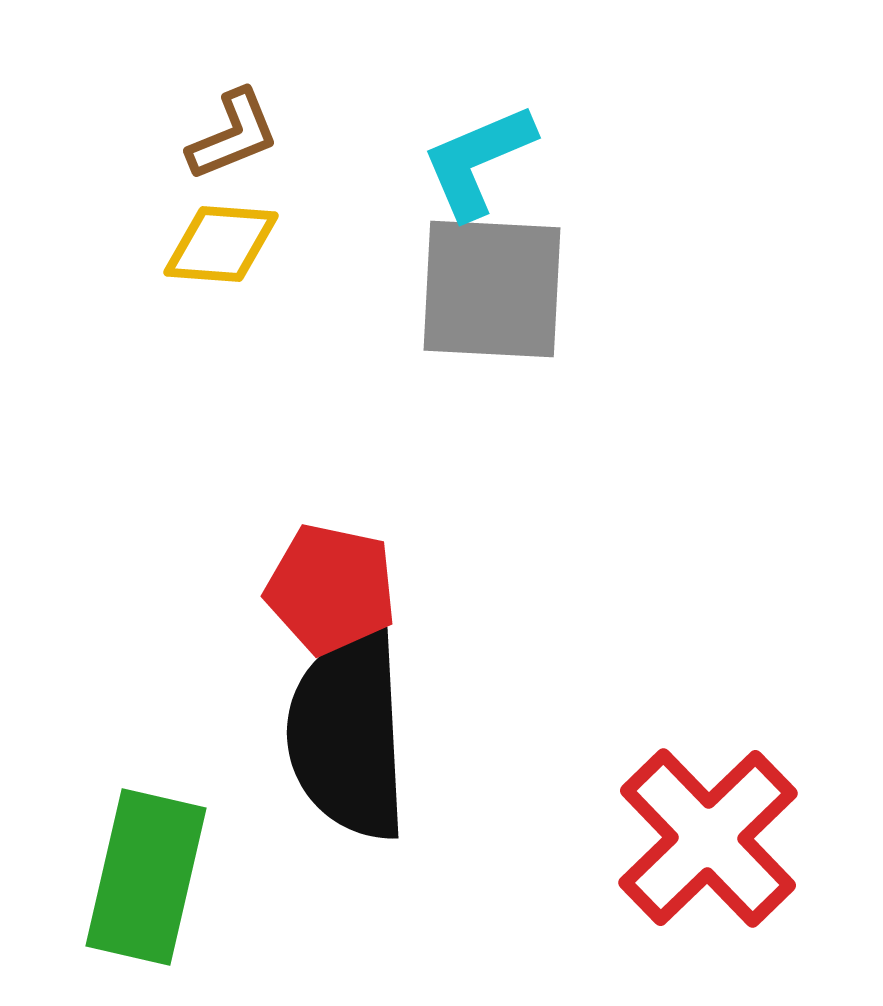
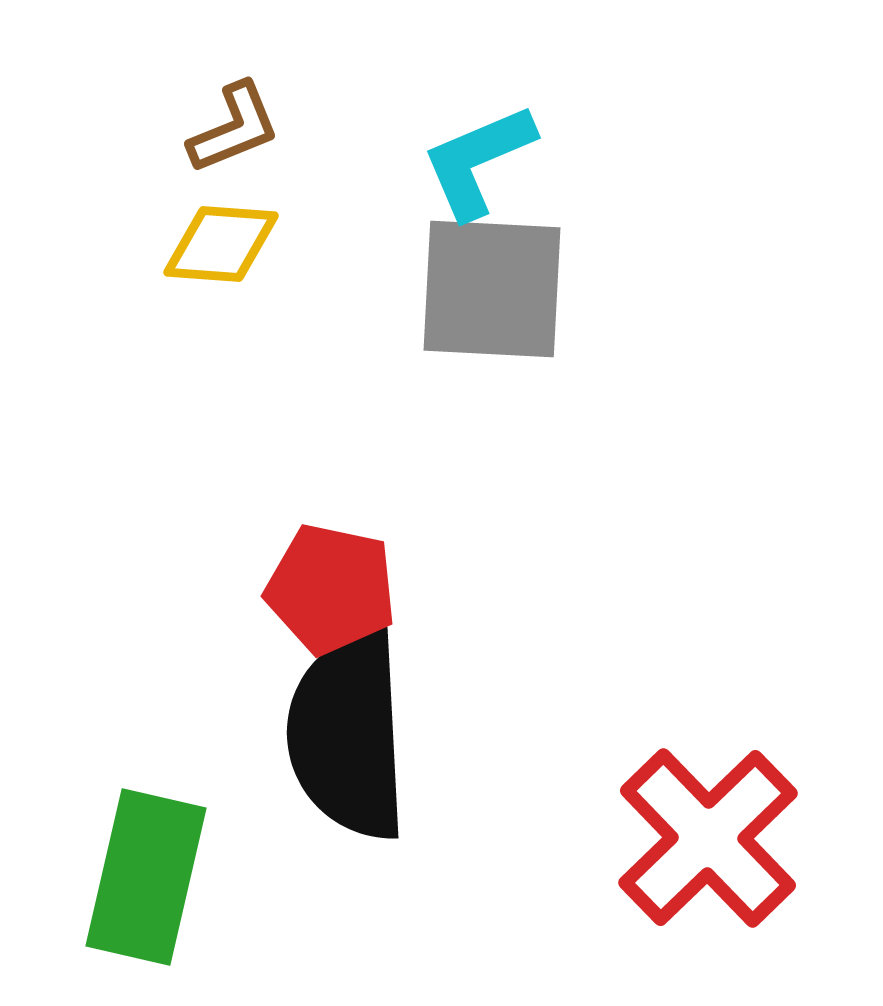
brown L-shape: moved 1 px right, 7 px up
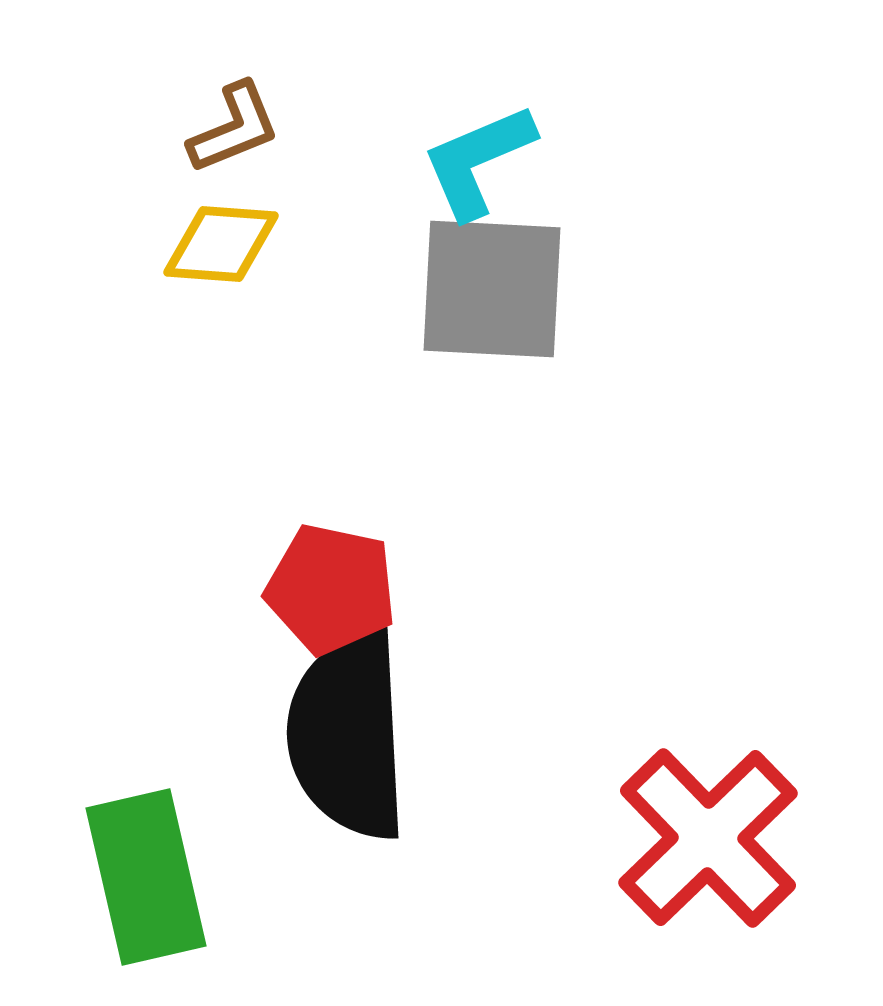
green rectangle: rotated 26 degrees counterclockwise
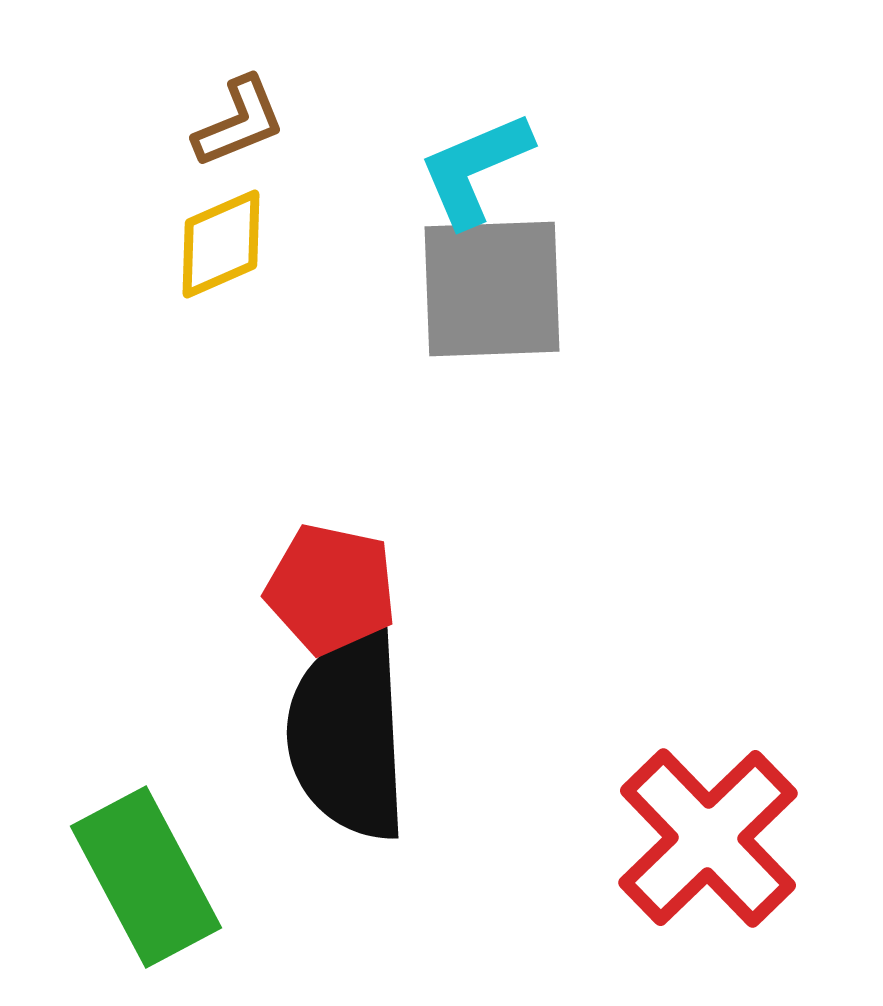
brown L-shape: moved 5 px right, 6 px up
cyan L-shape: moved 3 px left, 8 px down
yellow diamond: rotated 28 degrees counterclockwise
gray square: rotated 5 degrees counterclockwise
green rectangle: rotated 15 degrees counterclockwise
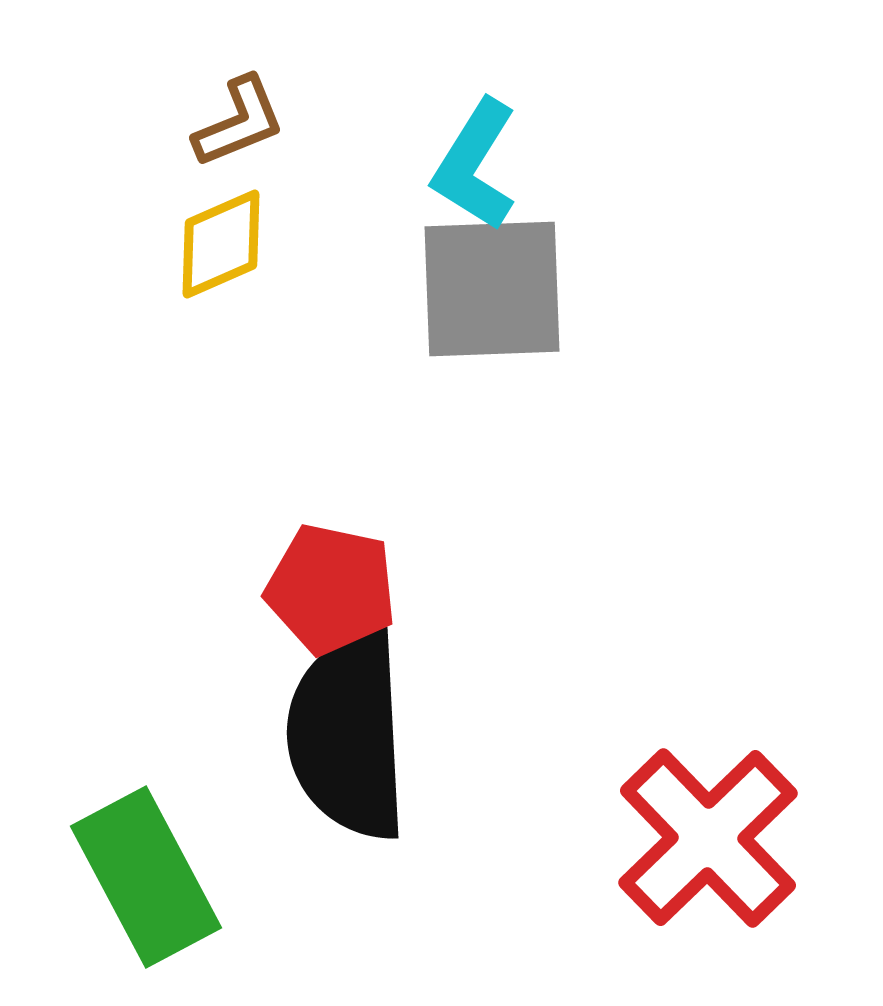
cyan L-shape: moved 4 px up; rotated 35 degrees counterclockwise
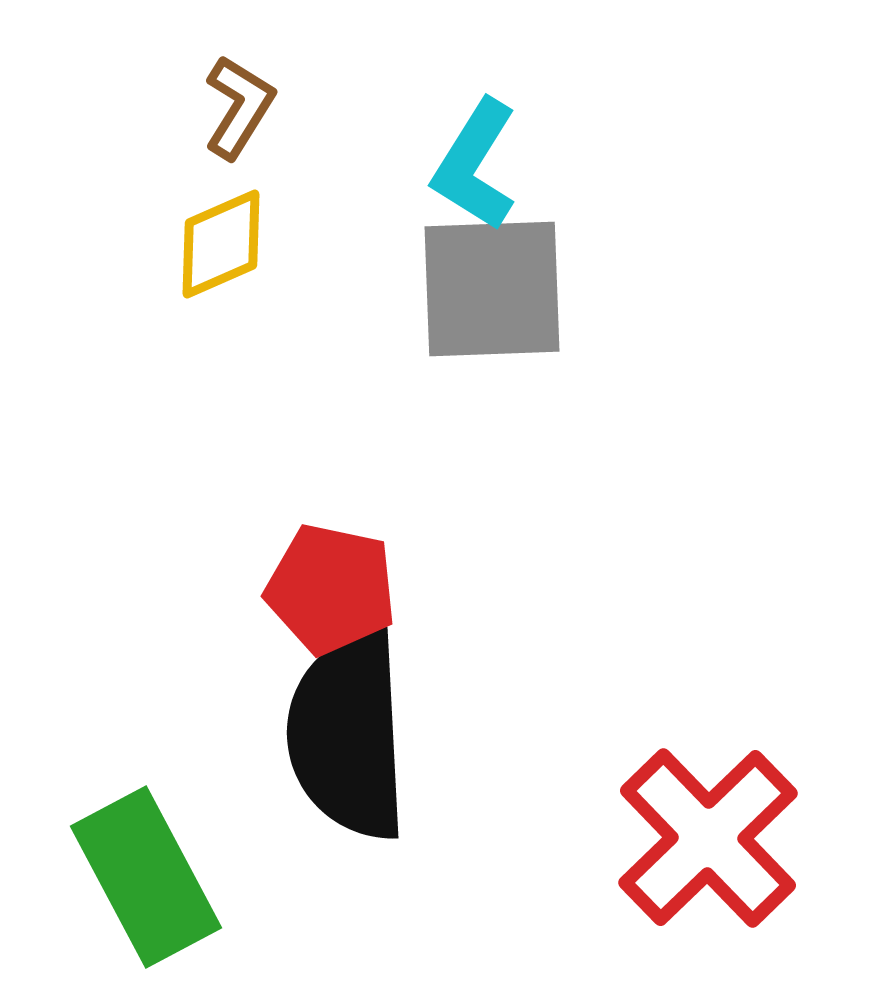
brown L-shape: moved 15 px up; rotated 36 degrees counterclockwise
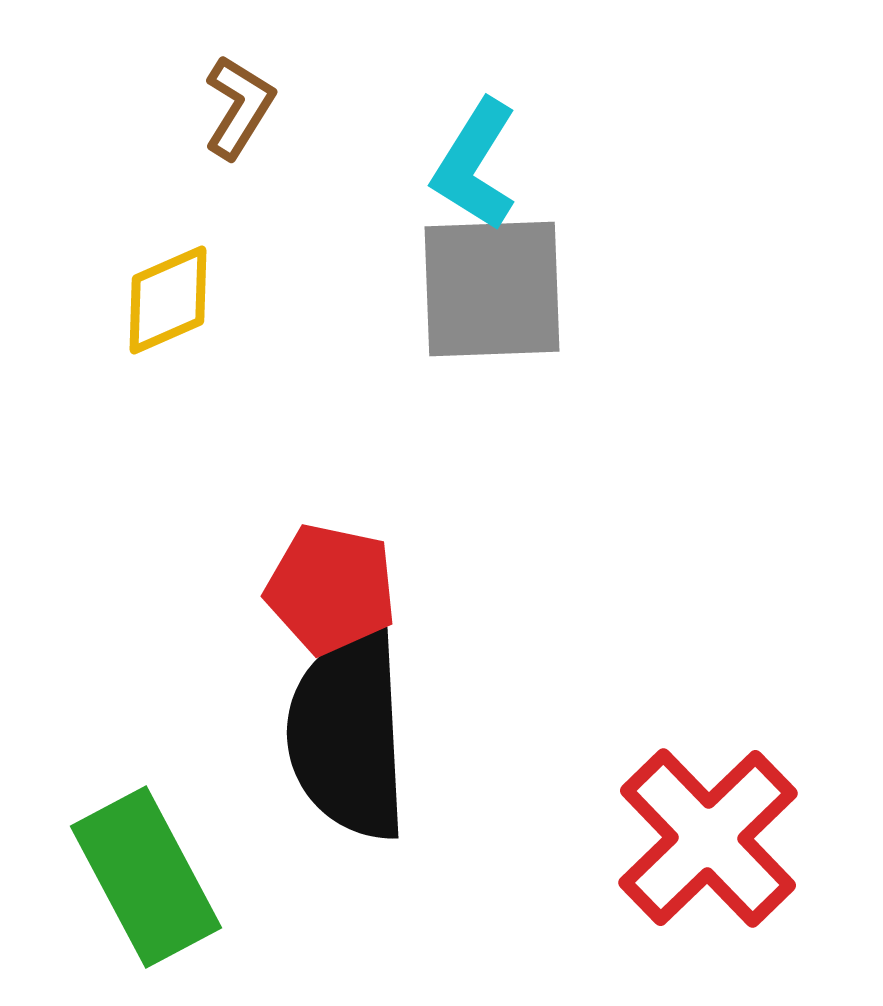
yellow diamond: moved 53 px left, 56 px down
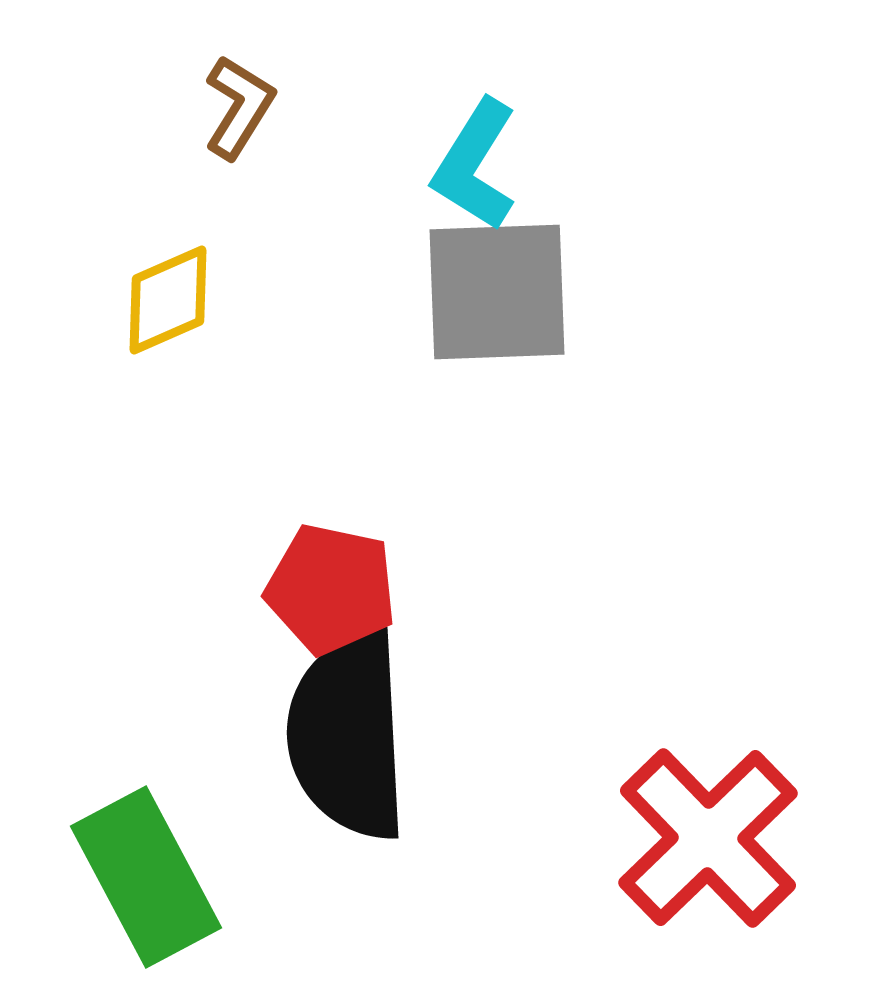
gray square: moved 5 px right, 3 px down
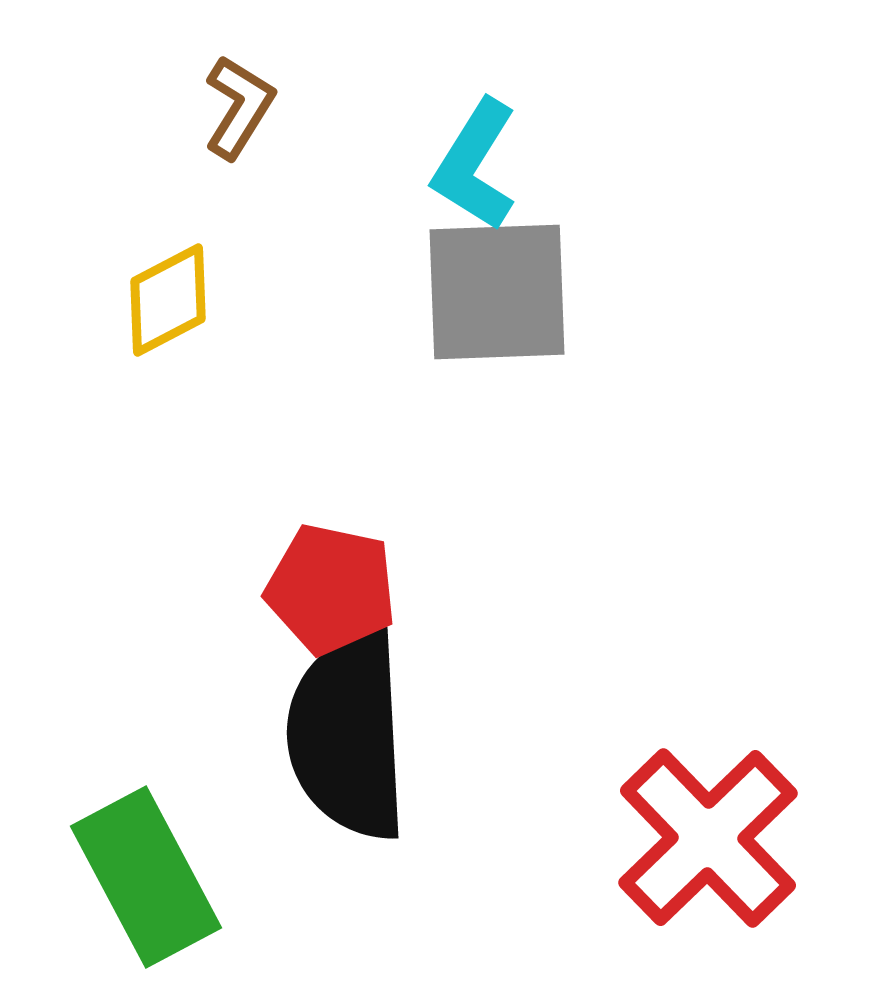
yellow diamond: rotated 4 degrees counterclockwise
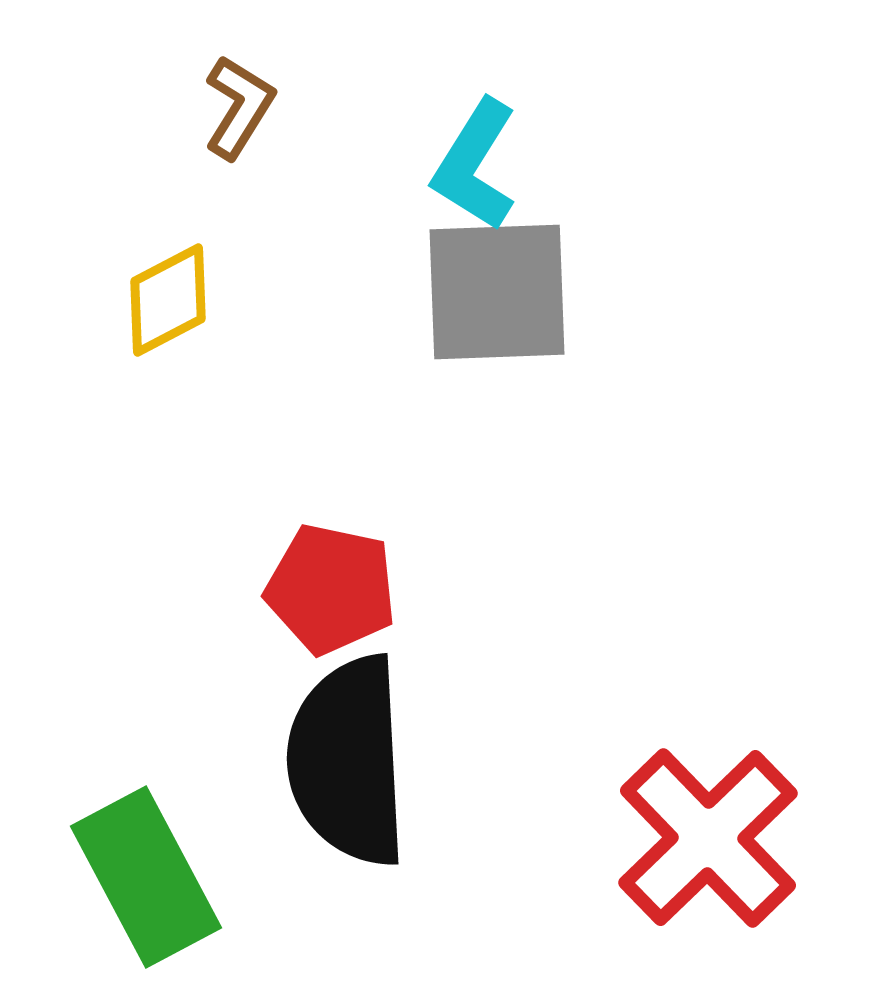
black semicircle: moved 26 px down
